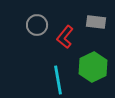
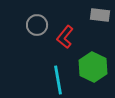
gray rectangle: moved 4 px right, 7 px up
green hexagon: rotated 8 degrees counterclockwise
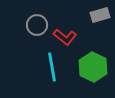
gray rectangle: rotated 24 degrees counterclockwise
red L-shape: rotated 90 degrees counterclockwise
cyan line: moved 6 px left, 13 px up
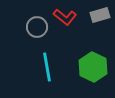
gray circle: moved 2 px down
red L-shape: moved 20 px up
cyan line: moved 5 px left
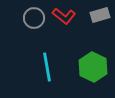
red L-shape: moved 1 px left, 1 px up
gray circle: moved 3 px left, 9 px up
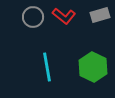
gray circle: moved 1 px left, 1 px up
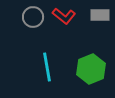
gray rectangle: rotated 18 degrees clockwise
green hexagon: moved 2 px left, 2 px down; rotated 12 degrees clockwise
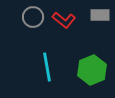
red L-shape: moved 4 px down
green hexagon: moved 1 px right, 1 px down
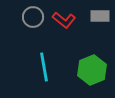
gray rectangle: moved 1 px down
cyan line: moved 3 px left
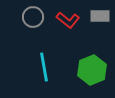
red L-shape: moved 4 px right
